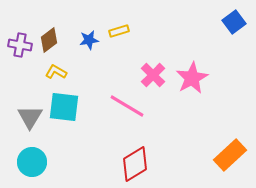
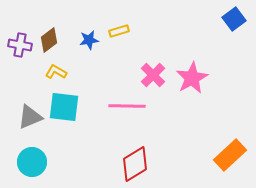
blue square: moved 3 px up
pink line: rotated 30 degrees counterclockwise
gray triangle: rotated 36 degrees clockwise
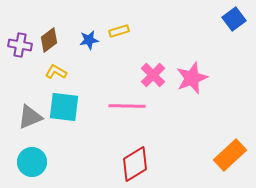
pink star: rotated 8 degrees clockwise
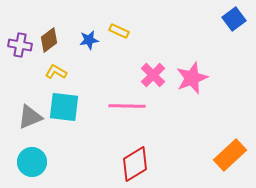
yellow rectangle: rotated 42 degrees clockwise
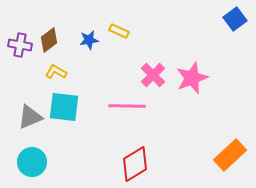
blue square: moved 1 px right
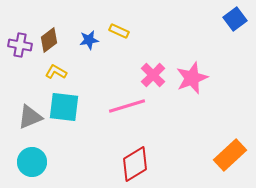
pink line: rotated 18 degrees counterclockwise
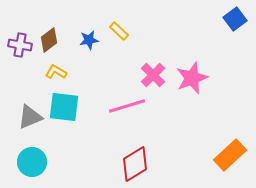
yellow rectangle: rotated 18 degrees clockwise
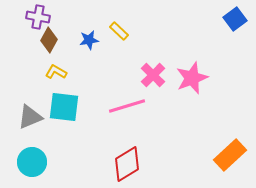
brown diamond: rotated 25 degrees counterclockwise
purple cross: moved 18 px right, 28 px up
red diamond: moved 8 px left
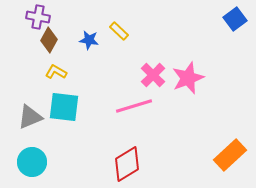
blue star: rotated 18 degrees clockwise
pink star: moved 4 px left
pink line: moved 7 px right
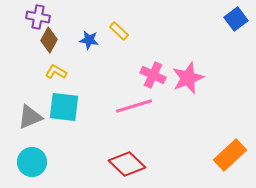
blue square: moved 1 px right
pink cross: rotated 20 degrees counterclockwise
red diamond: rotated 75 degrees clockwise
